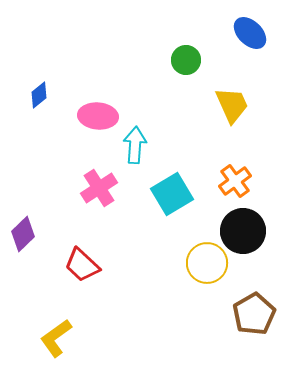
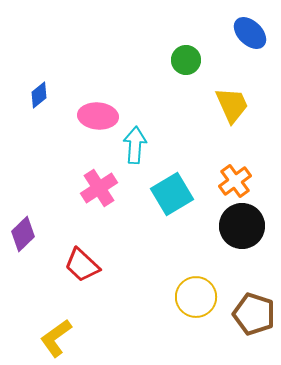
black circle: moved 1 px left, 5 px up
yellow circle: moved 11 px left, 34 px down
brown pentagon: rotated 24 degrees counterclockwise
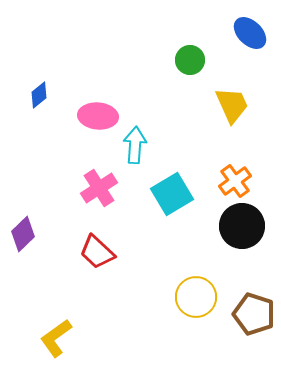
green circle: moved 4 px right
red trapezoid: moved 15 px right, 13 px up
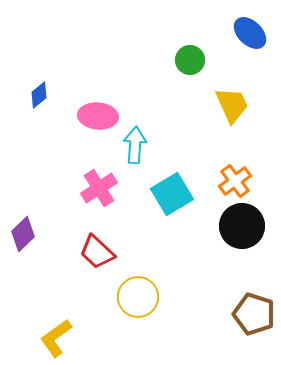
yellow circle: moved 58 px left
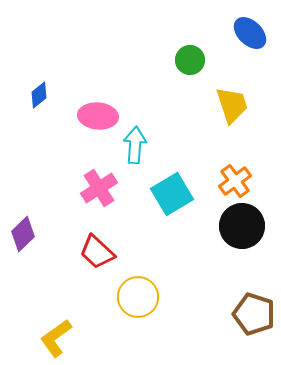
yellow trapezoid: rotated 6 degrees clockwise
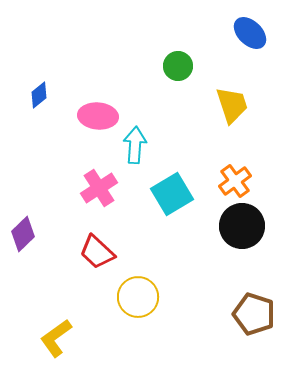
green circle: moved 12 px left, 6 px down
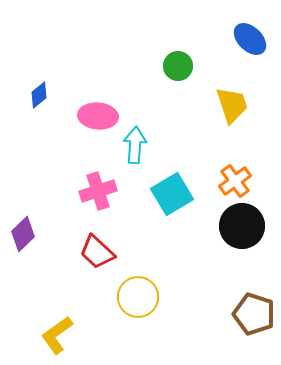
blue ellipse: moved 6 px down
pink cross: moved 1 px left, 3 px down; rotated 15 degrees clockwise
yellow L-shape: moved 1 px right, 3 px up
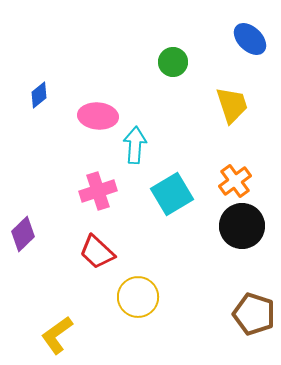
green circle: moved 5 px left, 4 px up
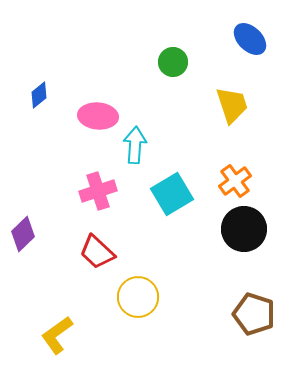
black circle: moved 2 px right, 3 px down
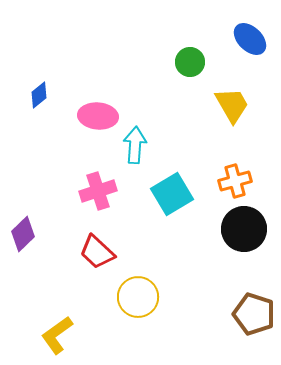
green circle: moved 17 px right
yellow trapezoid: rotated 12 degrees counterclockwise
orange cross: rotated 20 degrees clockwise
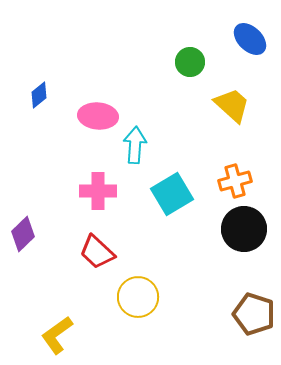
yellow trapezoid: rotated 18 degrees counterclockwise
pink cross: rotated 18 degrees clockwise
